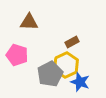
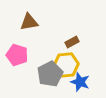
brown triangle: rotated 12 degrees counterclockwise
yellow hexagon: rotated 20 degrees clockwise
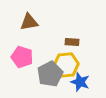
brown rectangle: rotated 32 degrees clockwise
pink pentagon: moved 5 px right, 2 px down
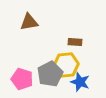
brown rectangle: moved 3 px right
pink pentagon: moved 22 px down
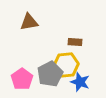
pink pentagon: rotated 20 degrees clockwise
